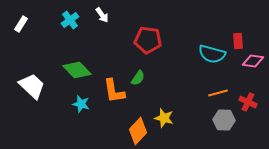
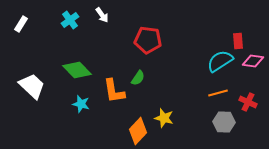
cyan semicircle: moved 8 px right, 7 px down; rotated 132 degrees clockwise
gray hexagon: moved 2 px down
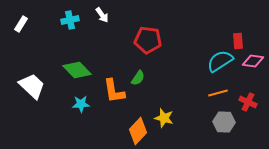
cyan cross: rotated 24 degrees clockwise
cyan star: rotated 18 degrees counterclockwise
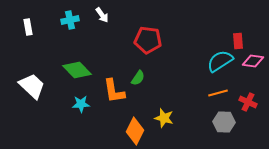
white rectangle: moved 7 px right, 3 px down; rotated 42 degrees counterclockwise
orange diamond: moved 3 px left; rotated 16 degrees counterclockwise
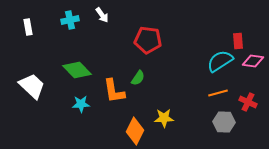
yellow star: rotated 18 degrees counterclockwise
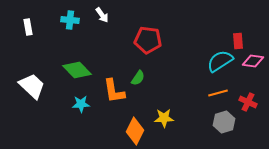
cyan cross: rotated 18 degrees clockwise
gray hexagon: rotated 20 degrees counterclockwise
